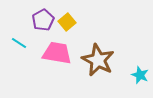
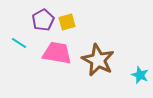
yellow square: rotated 24 degrees clockwise
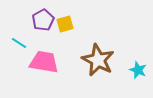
yellow square: moved 2 px left, 2 px down
pink trapezoid: moved 13 px left, 9 px down
cyan star: moved 2 px left, 5 px up
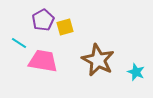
yellow square: moved 3 px down
pink trapezoid: moved 1 px left, 1 px up
cyan star: moved 2 px left, 2 px down
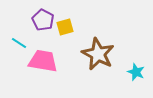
purple pentagon: rotated 15 degrees counterclockwise
brown star: moved 6 px up
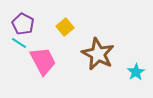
purple pentagon: moved 20 px left, 4 px down
yellow square: rotated 24 degrees counterclockwise
pink trapezoid: rotated 52 degrees clockwise
cyan star: rotated 18 degrees clockwise
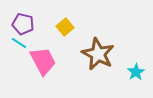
purple pentagon: rotated 15 degrees counterclockwise
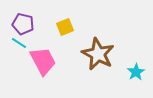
yellow square: rotated 18 degrees clockwise
